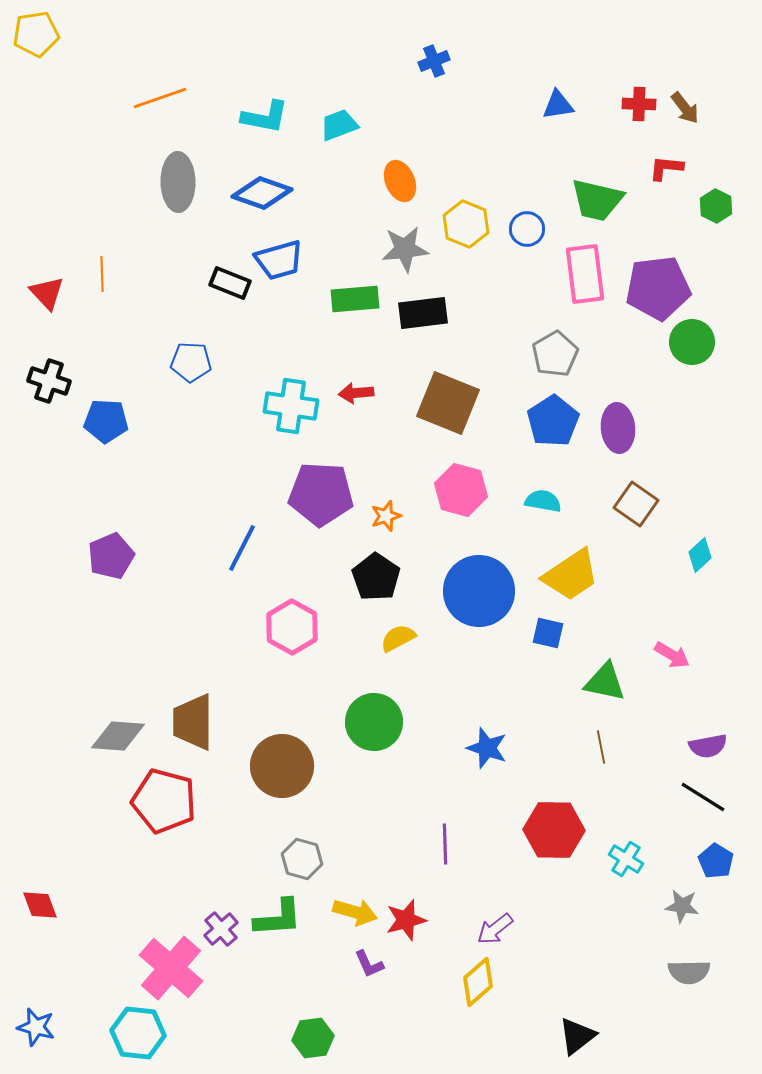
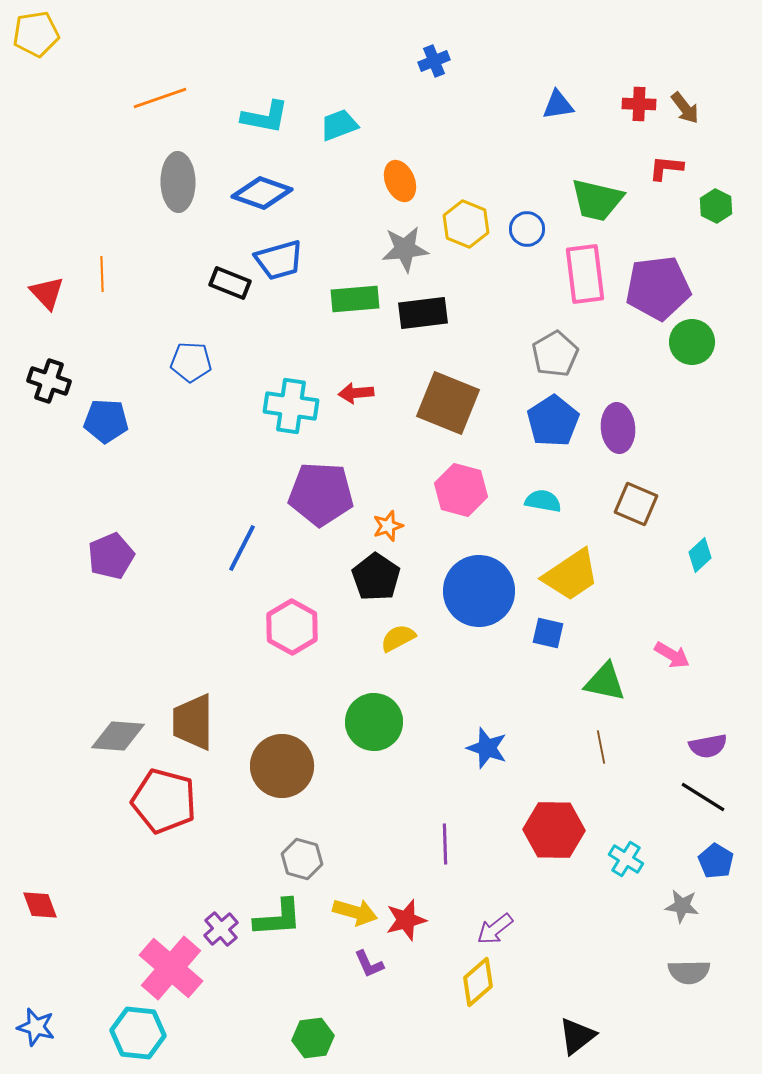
brown square at (636, 504): rotated 12 degrees counterclockwise
orange star at (386, 516): moved 2 px right, 10 px down
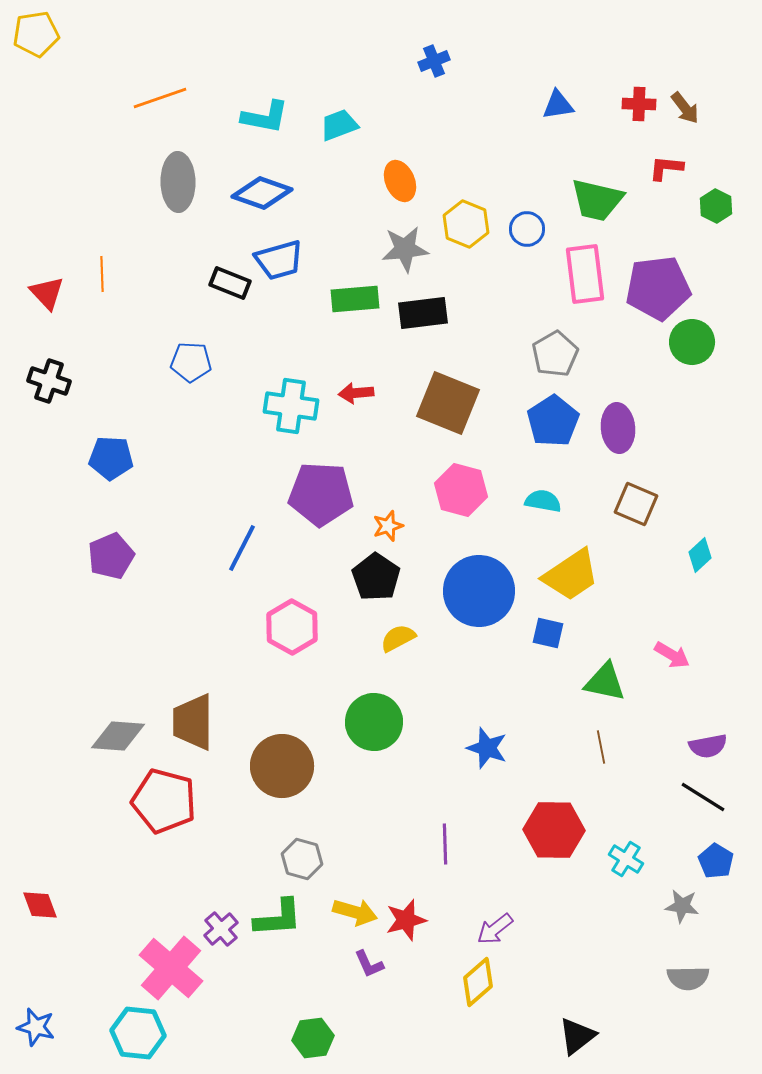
blue pentagon at (106, 421): moved 5 px right, 37 px down
gray semicircle at (689, 972): moved 1 px left, 6 px down
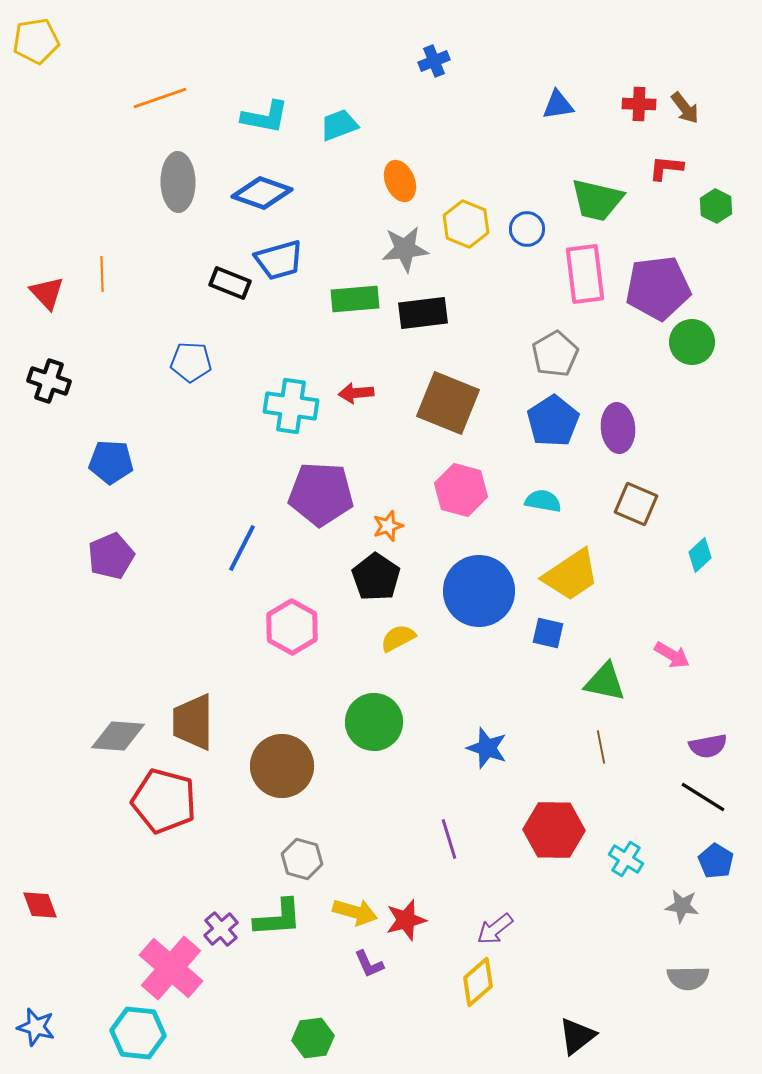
yellow pentagon at (36, 34): moved 7 px down
blue pentagon at (111, 458): moved 4 px down
purple line at (445, 844): moved 4 px right, 5 px up; rotated 15 degrees counterclockwise
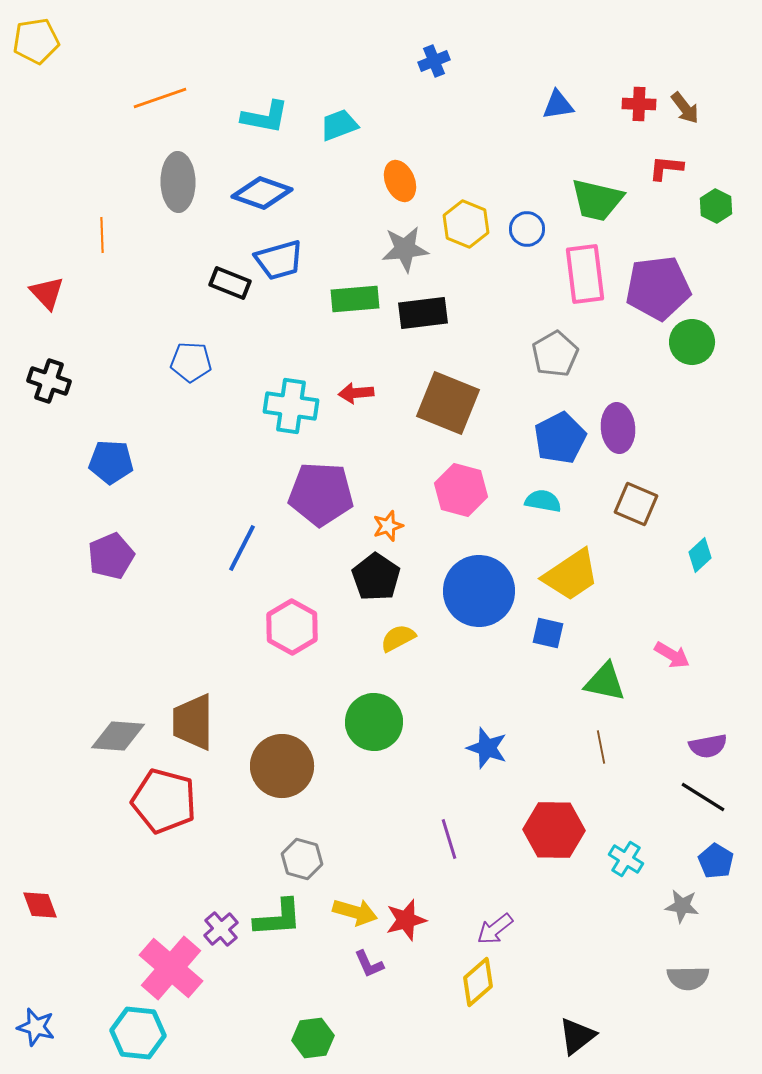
orange line at (102, 274): moved 39 px up
blue pentagon at (553, 421): moved 7 px right, 17 px down; rotated 6 degrees clockwise
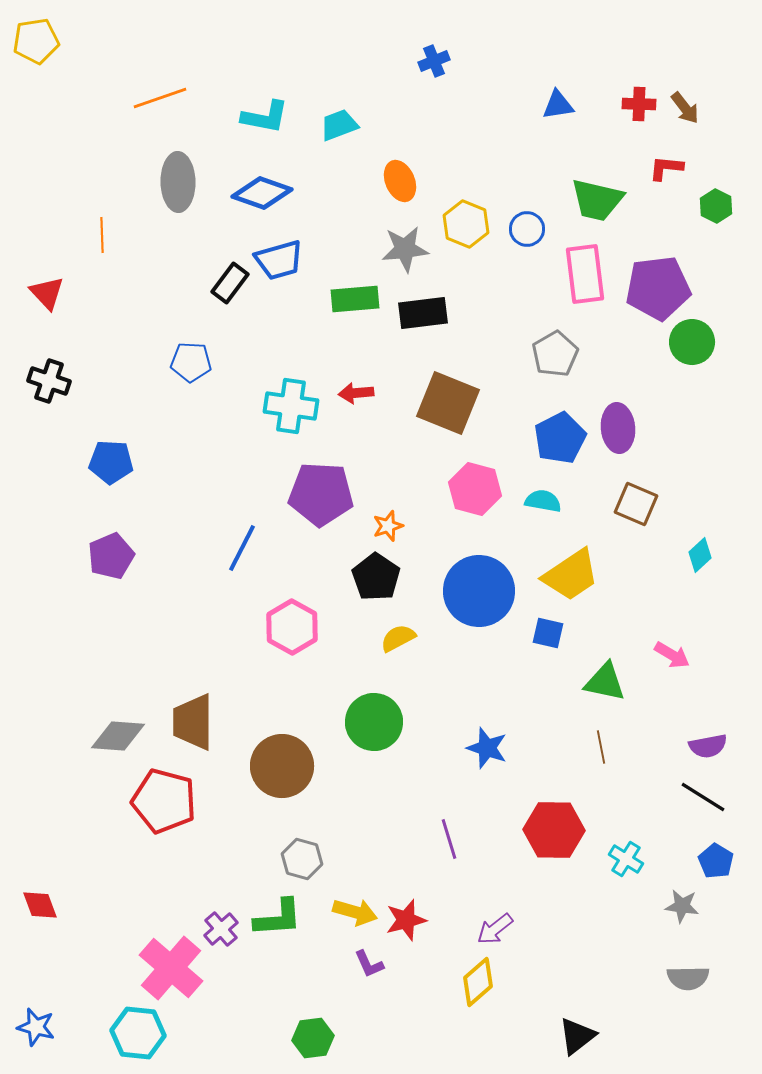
black rectangle at (230, 283): rotated 75 degrees counterclockwise
pink hexagon at (461, 490): moved 14 px right, 1 px up
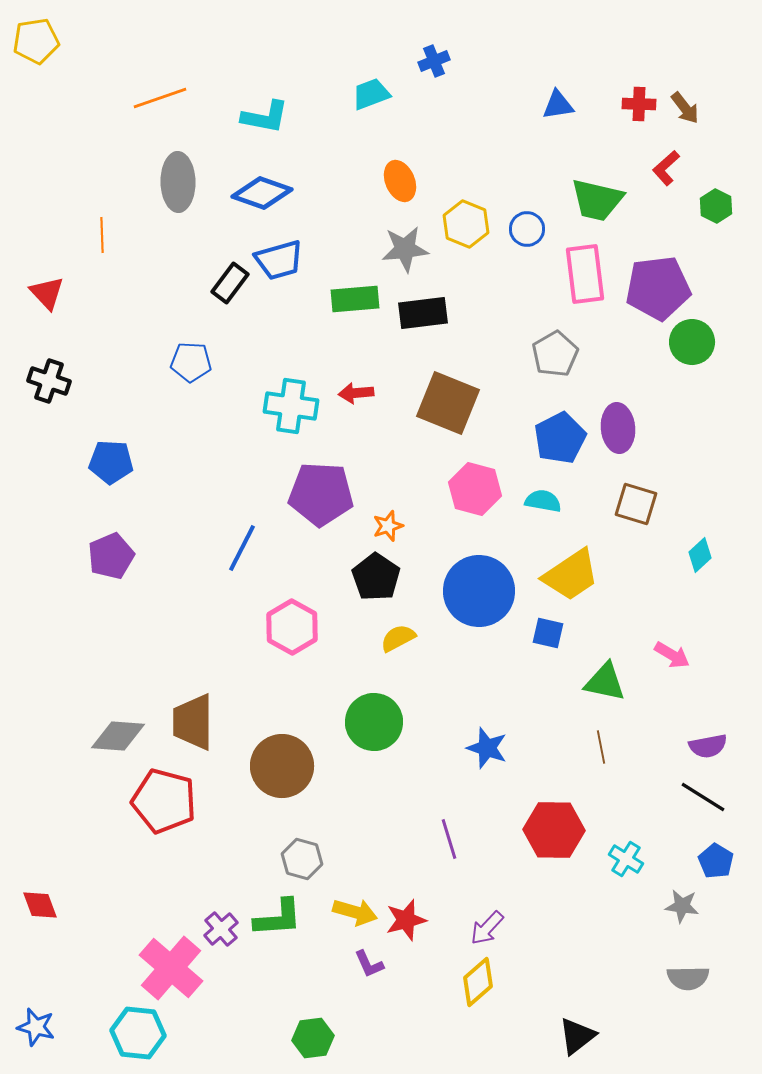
cyan trapezoid at (339, 125): moved 32 px right, 31 px up
red L-shape at (666, 168): rotated 48 degrees counterclockwise
brown square at (636, 504): rotated 6 degrees counterclockwise
purple arrow at (495, 929): moved 8 px left, 1 px up; rotated 9 degrees counterclockwise
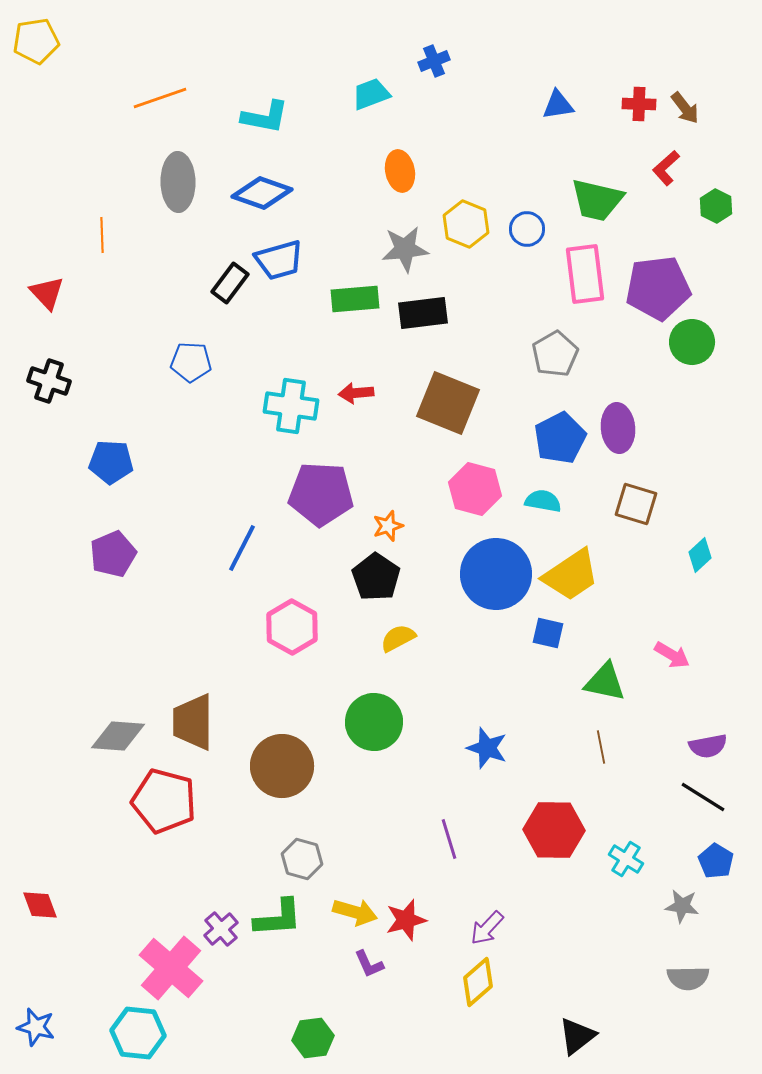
orange ellipse at (400, 181): moved 10 px up; rotated 12 degrees clockwise
purple pentagon at (111, 556): moved 2 px right, 2 px up
blue circle at (479, 591): moved 17 px right, 17 px up
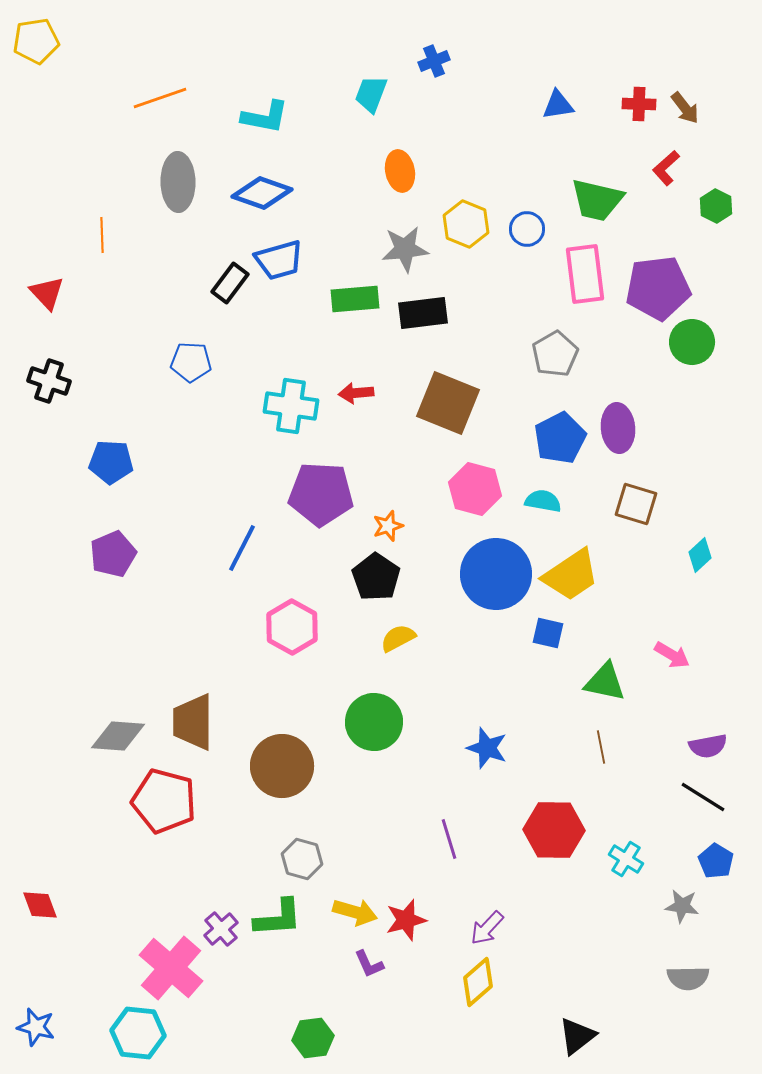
cyan trapezoid at (371, 94): rotated 48 degrees counterclockwise
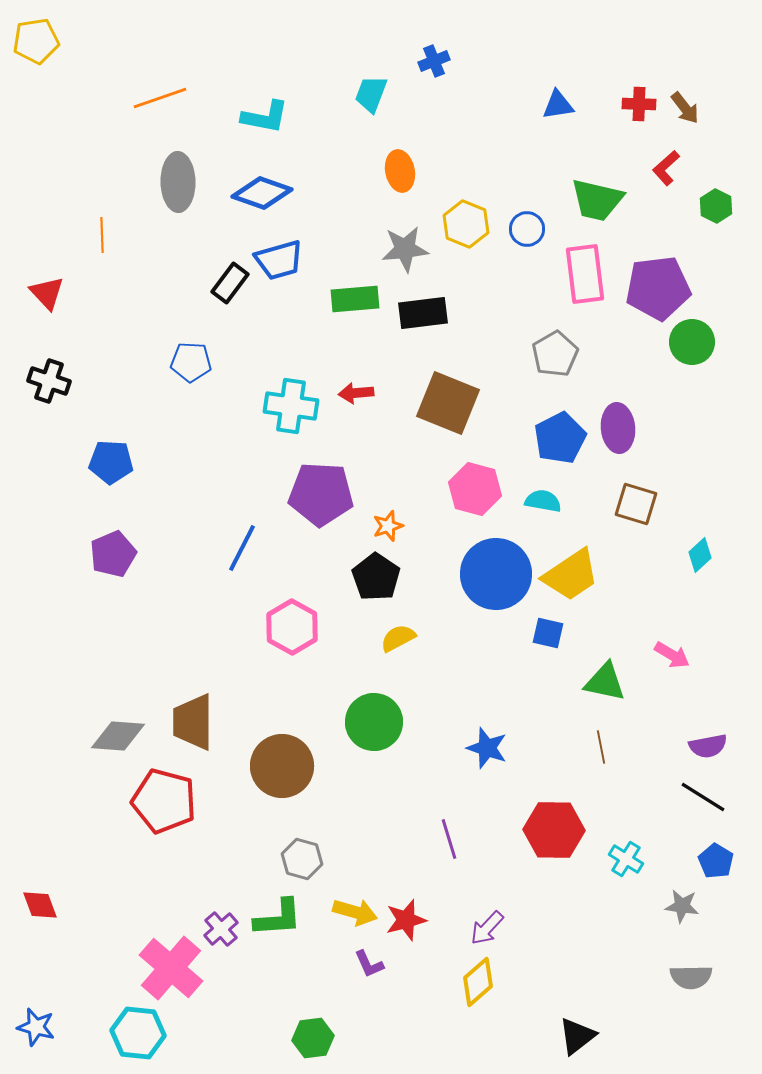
gray semicircle at (688, 978): moved 3 px right, 1 px up
